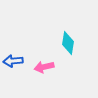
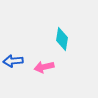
cyan diamond: moved 6 px left, 4 px up
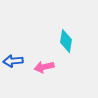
cyan diamond: moved 4 px right, 2 px down
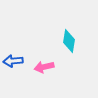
cyan diamond: moved 3 px right
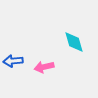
cyan diamond: moved 5 px right, 1 px down; rotated 25 degrees counterclockwise
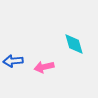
cyan diamond: moved 2 px down
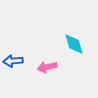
pink arrow: moved 3 px right
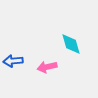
cyan diamond: moved 3 px left
